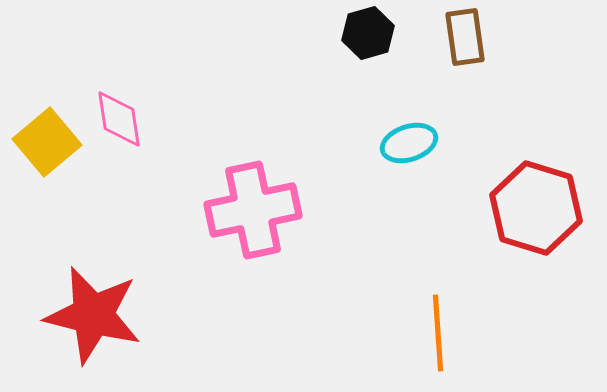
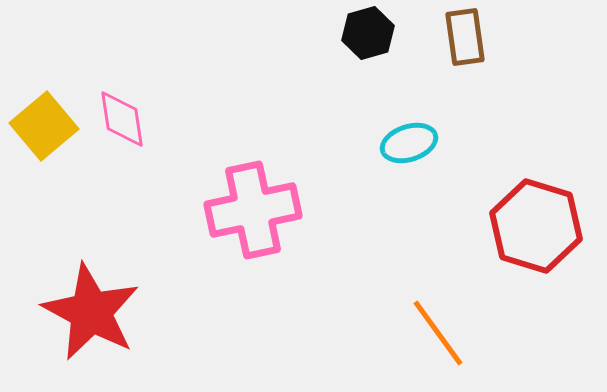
pink diamond: moved 3 px right
yellow square: moved 3 px left, 16 px up
red hexagon: moved 18 px down
red star: moved 2 px left, 3 px up; rotated 14 degrees clockwise
orange line: rotated 32 degrees counterclockwise
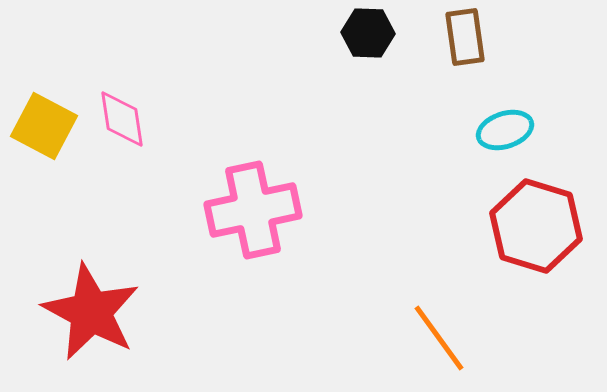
black hexagon: rotated 18 degrees clockwise
yellow square: rotated 22 degrees counterclockwise
cyan ellipse: moved 96 px right, 13 px up
orange line: moved 1 px right, 5 px down
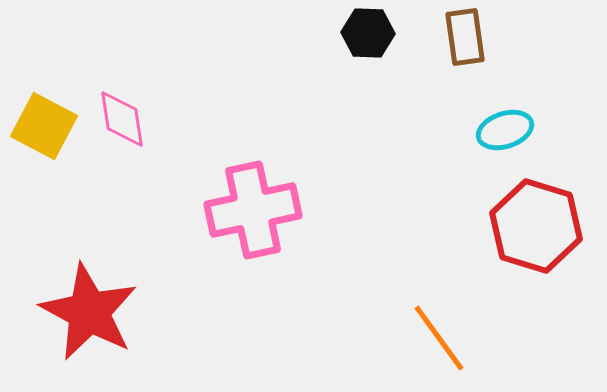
red star: moved 2 px left
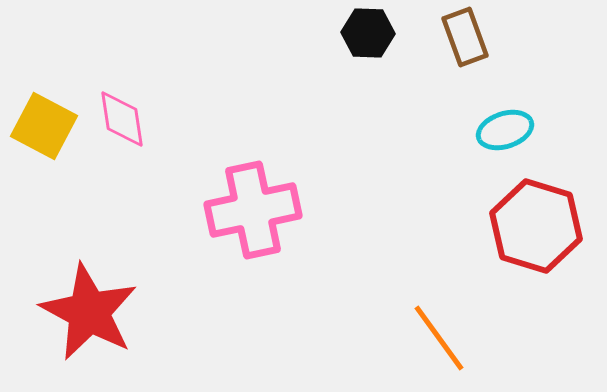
brown rectangle: rotated 12 degrees counterclockwise
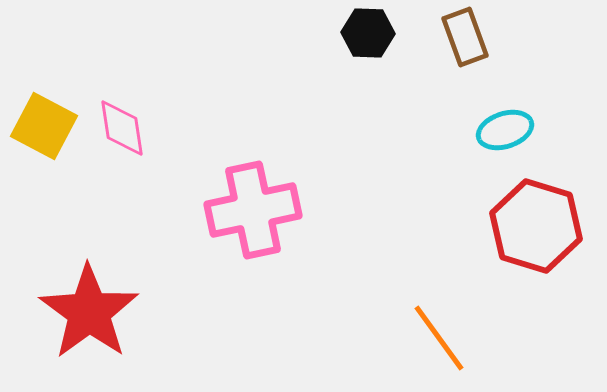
pink diamond: moved 9 px down
red star: rotated 8 degrees clockwise
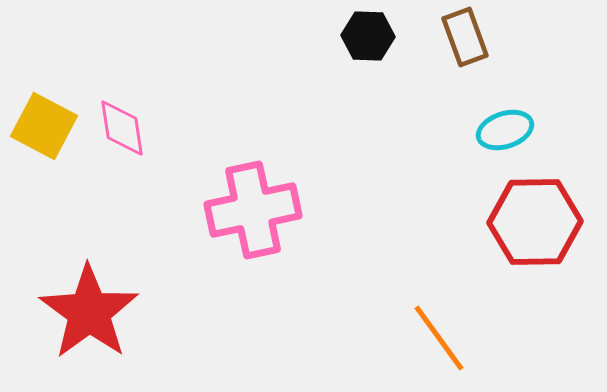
black hexagon: moved 3 px down
red hexagon: moved 1 px left, 4 px up; rotated 18 degrees counterclockwise
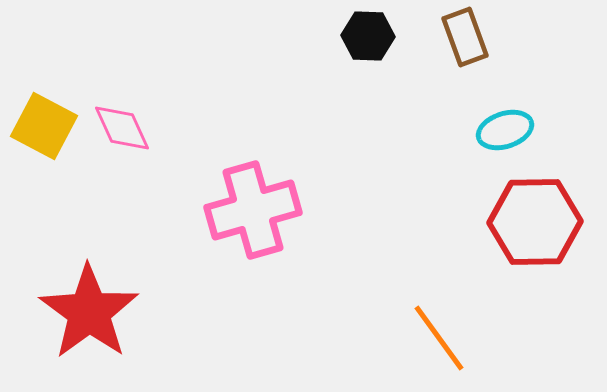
pink diamond: rotated 16 degrees counterclockwise
pink cross: rotated 4 degrees counterclockwise
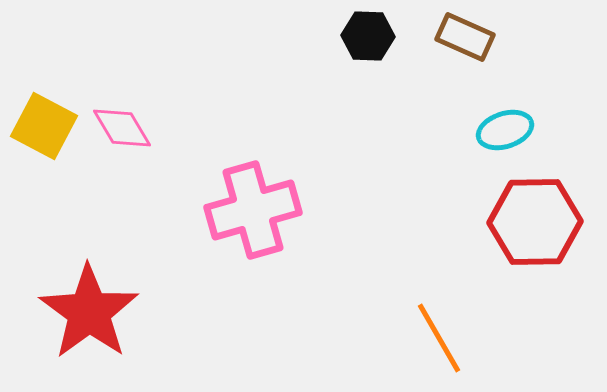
brown rectangle: rotated 46 degrees counterclockwise
pink diamond: rotated 6 degrees counterclockwise
orange line: rotated 6 degrees clockwise
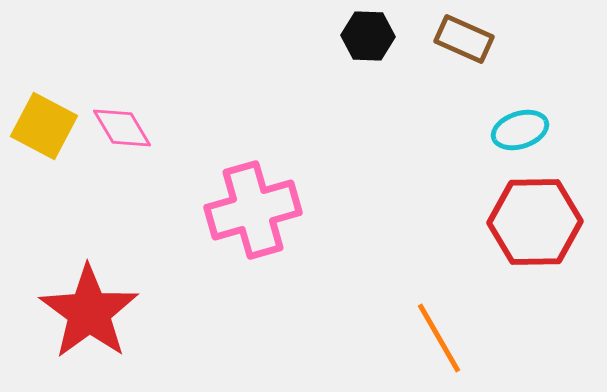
brown rectangle: moved 1 px left, 2 px down
cyan ellipse: moved 15 px right
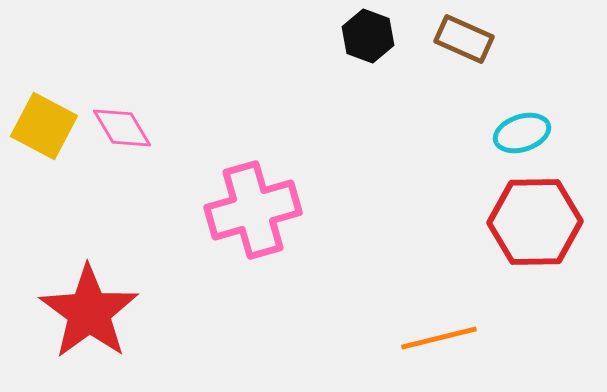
black hexagon: rotated 18 degrees clockwise
cyan ellipse: moved 2 px right, 3 px down
orange line: rotated 74 degrees counterclockwise
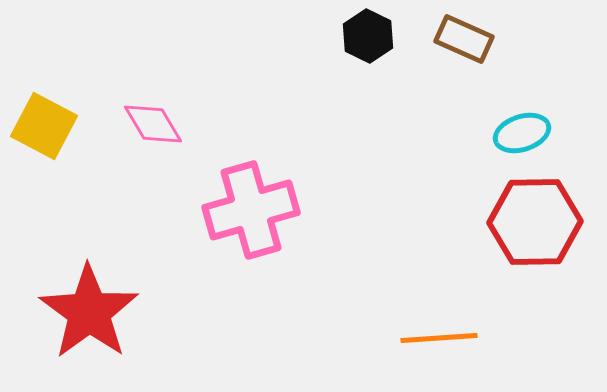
black hexagon: rotated 6 degrees clockwise
pink diamond: moved 31 px right, 4 px up
pink cross: moved 2 px left
orange line: rotated 10 degrees clockwise
